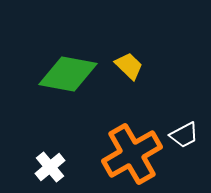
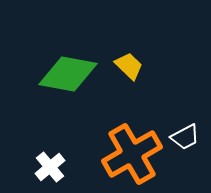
white trapezoid: moved 1 px right, 2 px down
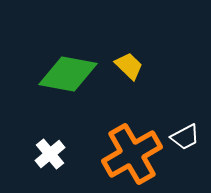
white cross: moved 13 px up
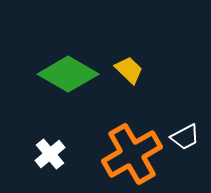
yellow trapezoid: moved 4 px down
green diamond: rotated 20 degrees clockwise
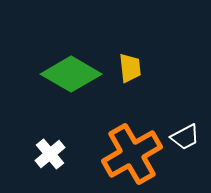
yellow trapezoid: moved 1 px right, 2 px up; rotated 40 degrees clockwise
green diamond: moved 3 px right
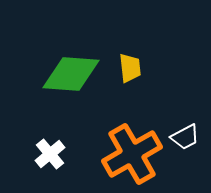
green diamond: rotated 26 degrees counterclockwise
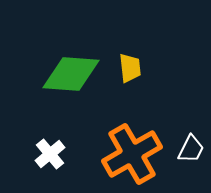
white trapezoid: moved 6 px right, 12 px down; rotated 36 degrees counterclockwise
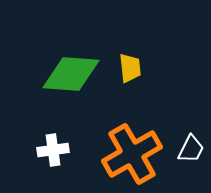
white cross: moved 3 px right, 4 px up; rotated 32 degrees clockwise
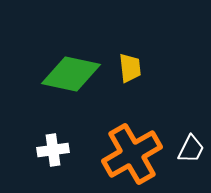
green diamond: rotated 8 degrees clockwise
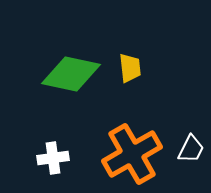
white cross: moved 8 px down
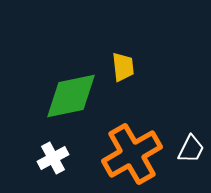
yellow trapezoid: moved 7 px left, 1 px up
green diamond: moved 22 px down; rotated 24 degrees counterclockwise
white cross: rotated 20 degrees counterclockwise
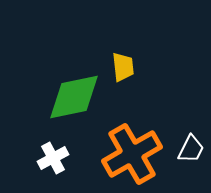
green diamond: moved 3 px right, 1 px down
